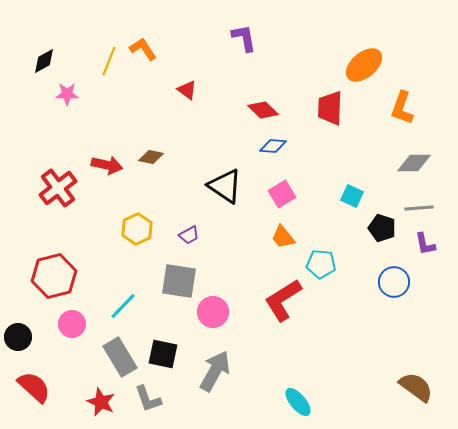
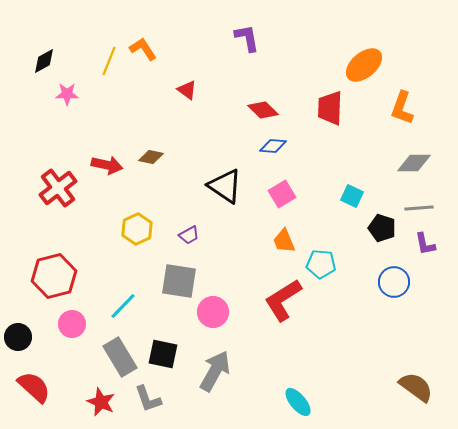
purple L-shape at (244, 38): moved 3 px right
orange trapezoid at (283, 237): moved 1 px right, 4 px down; rotated 16 degrees clockwise
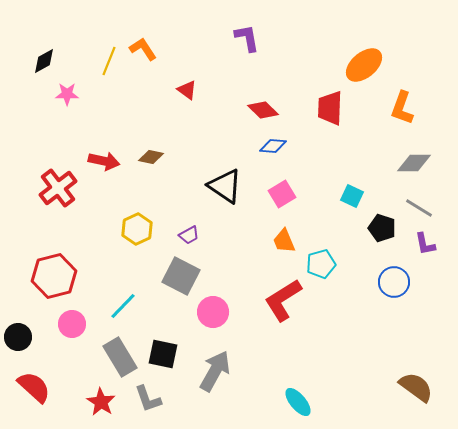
red arrow at (107, 165): moved 3 px left, 4 px up
gray line at (419, 208): rotated 36 degrees clockwise
cyan pentagon at (321, 264): rotated 20 degrees counterclockwise
gray square at (179, 281): moved 2 px right, 5 px up; rotated 18 degrees clockwise
red star at (101, 402): rotated 8 degrees clockwise
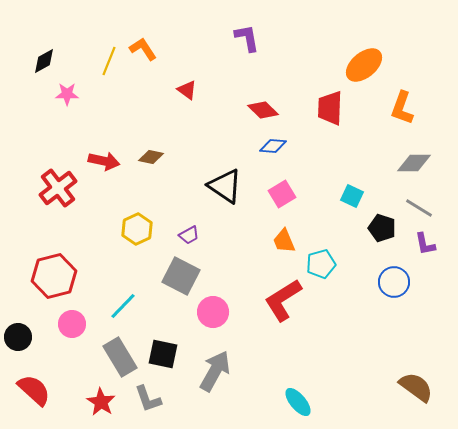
red semicircle at (34, 387): moved 3 px down
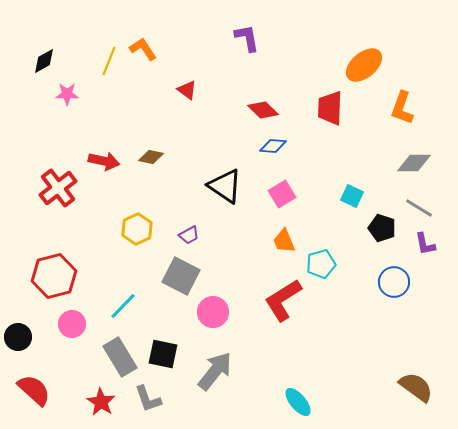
gray arrow at (215, 371): rotated 9 degrees clockwise
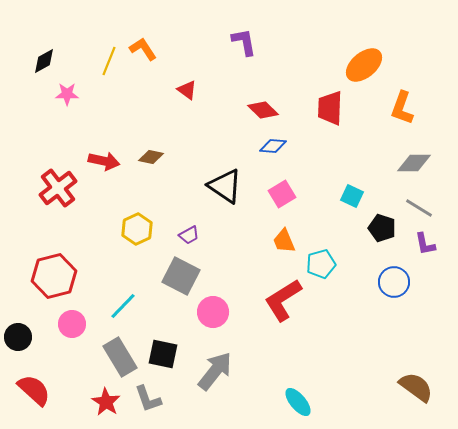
purple L-shape at (247, 38): moved 3 px left, 4 px down
red star at (101, 402): moved 5 px right
